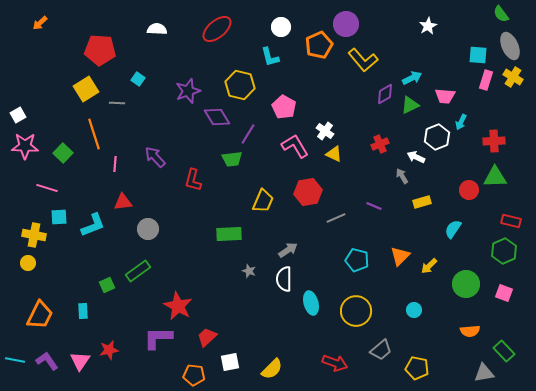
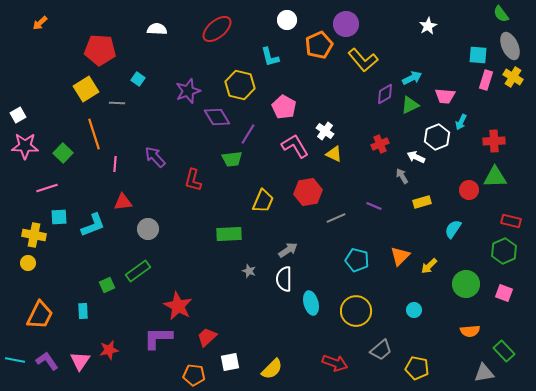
white circle at (281, 27): moved 6 px right, 7 px up
pink line at (47, 188): rotated 35 degrees counterclockwise
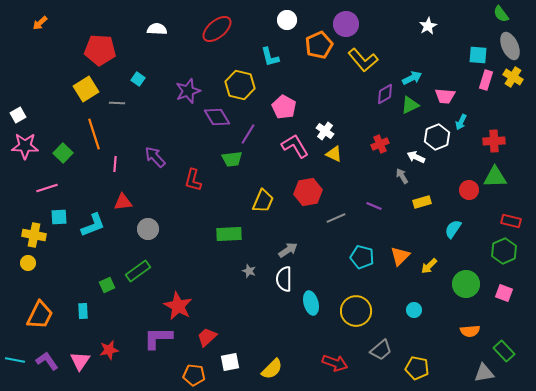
cyan pentagon at (357, 260): moved 5 px right, 3 px up
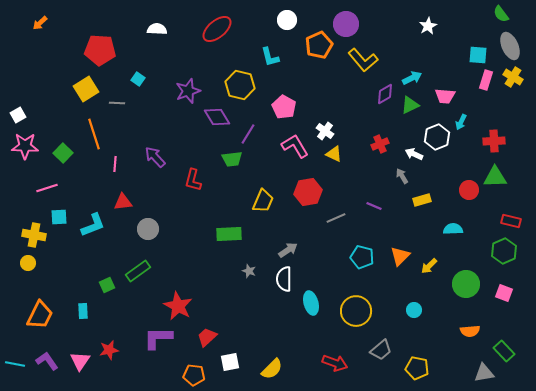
white arrow at (416, 157): moved 2 px left, 3 px up
yellow rectangle at (422, 202): moved 2 px up
cyan semicircle at (453, 229): rotated 54 degrees clockwise
cyan line at (15, 360): moved 4 px down
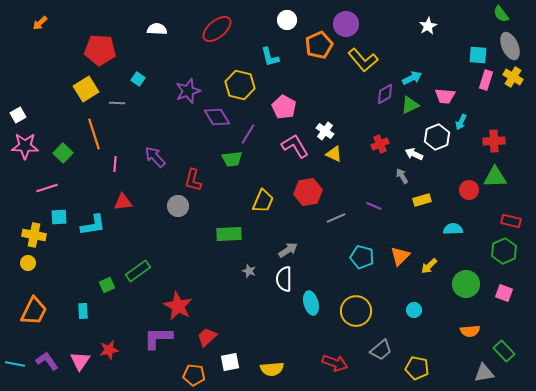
cyan L-shape at (93, 225): rotated 12 degrees clockwise
gray circle at (148, 229): moved 30 px right, 23 px up
orange trapezoid at (40, 315): moved 6 px left, 4 px up
yellow semicircle at (272, 369): rotated 40 degrees clockwise
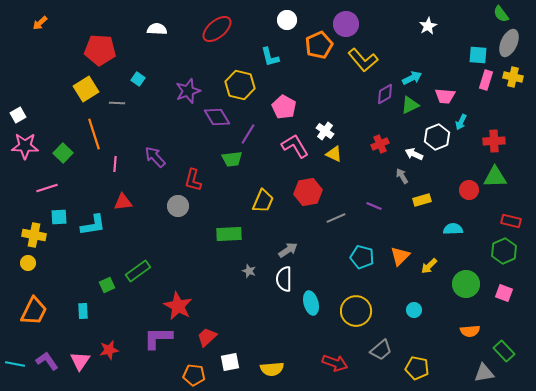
gray ellipse at (510, 46): moved 1 px left, 3 px up; rotated 48 degrees clockwise
yellow cross at (513, 77): rotated 18 degrees counterclockwise
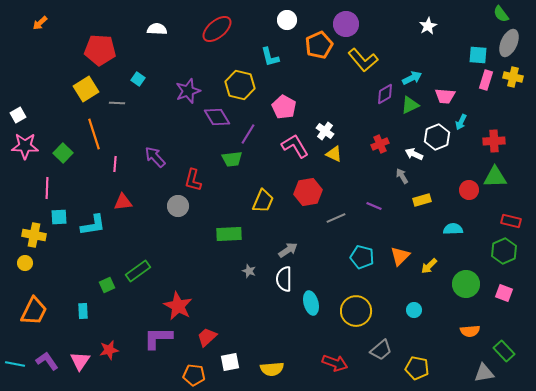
pink line at (47, 188): rotated 70 degrees counterclockwise
yellow circle at (28, 263): moved 3 px left
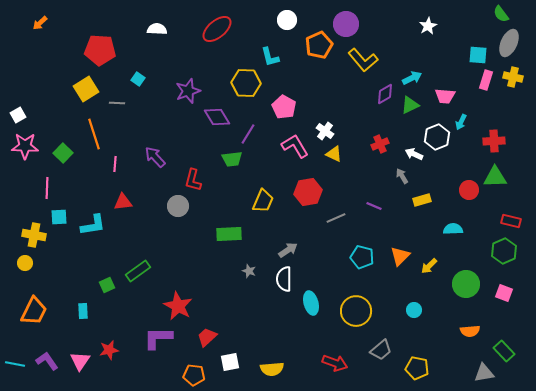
yellow hexagon at (240, 85): moved 6 px right, 2 px up; rotated 12 degrees counterclockwise
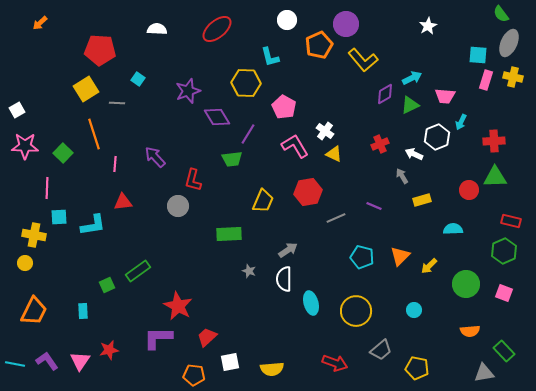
white square at (18, 115): moved 1 px left, 5 px up
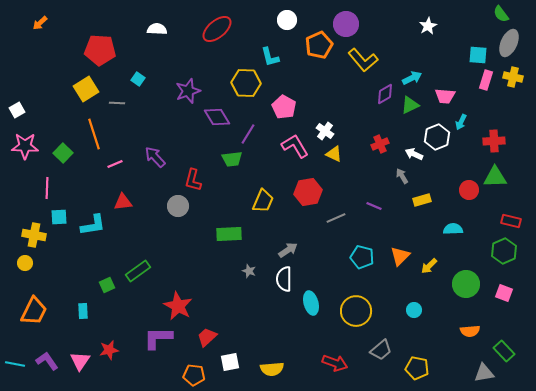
pink line at (115, 164): rotated 63 degrees clockwise
